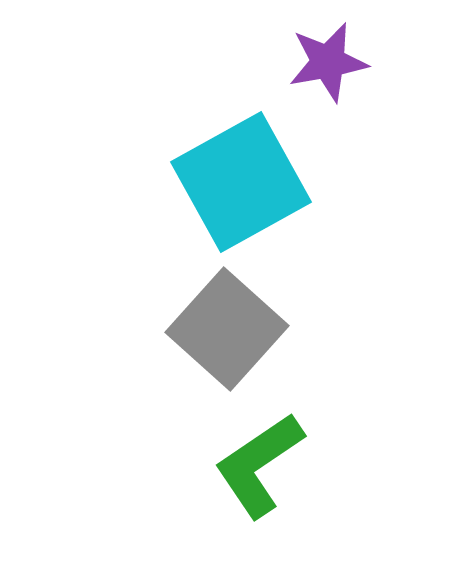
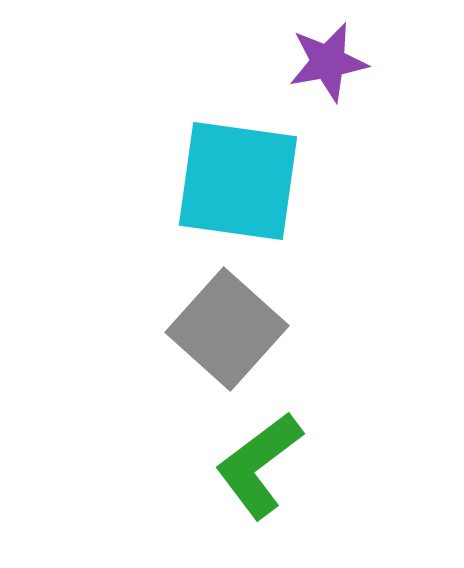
cyan square: moved 3 px left, 1 px up; rotated 37 degrees clockwise
green L-shape: rotated 3 degrees counterclockwise
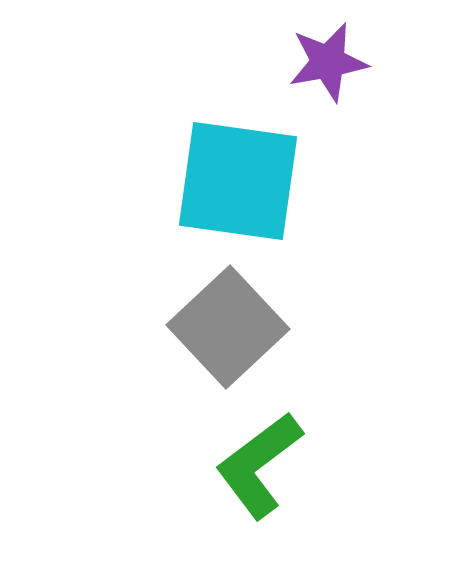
gray square: moved 1 px right, 2 px up; rotated 5 degrees clockwise
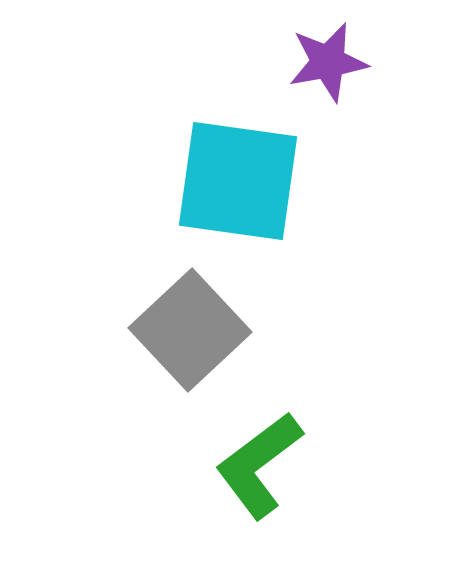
gray square: moved 38 px left, 3 px down
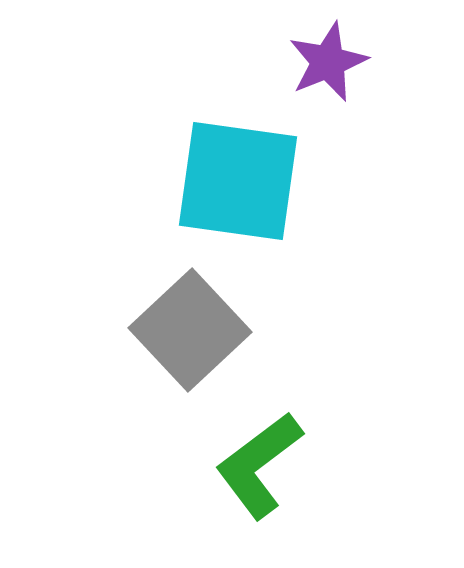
purple star: rotated 12 degrees counterclockwise
